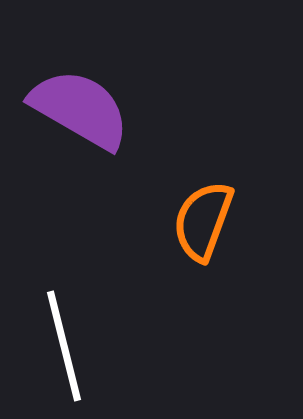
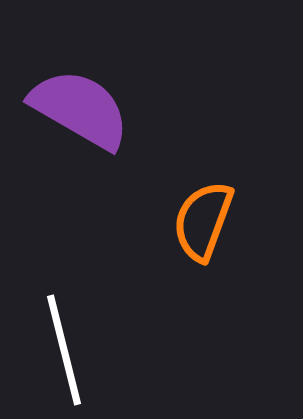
white line: moved 4 px down
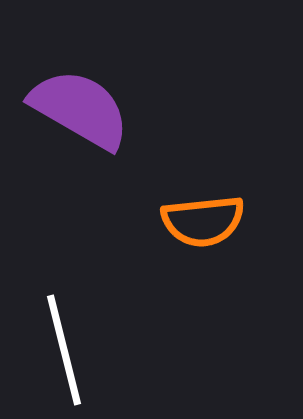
orange semicircle: rotated 116 degrees counterclockwise
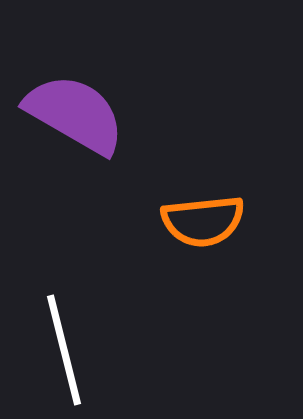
purple semicircle: moved 5 px left, 5 px down
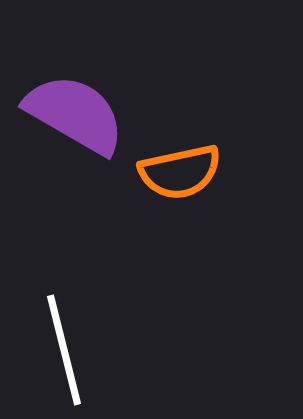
orange semicircle: moved 23 px left, 49 px up; rotated 6 degrees counterclockwise
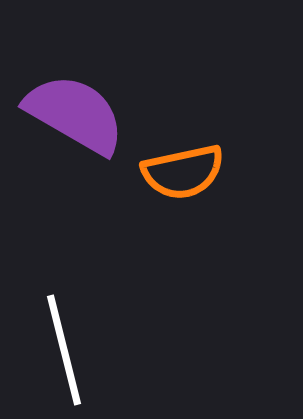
orange semicircle: moved 3 px right
